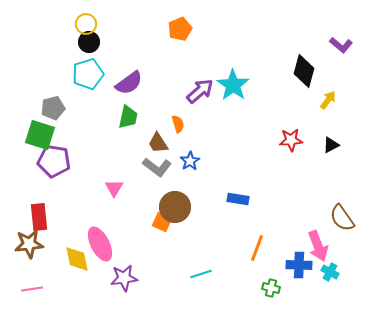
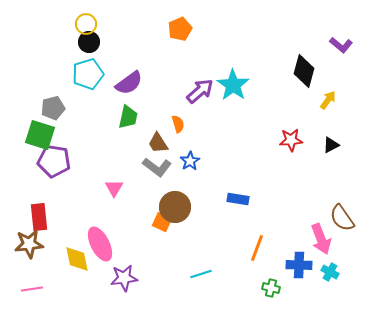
pink arrow: moved 3 px right, 7 px up
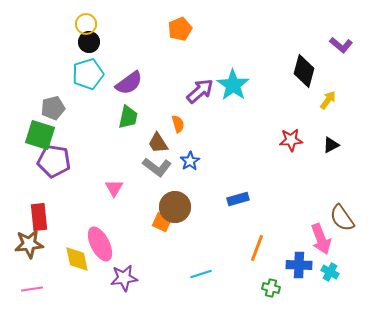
blue rectangle: rotated 25 degrees counterclockwise
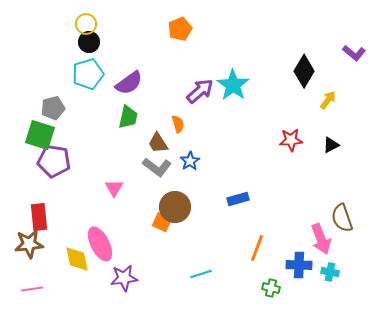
purple L-shape: moved 13 px right, 8 px down
black diamond: rotated 16 degrees clockwise
brown semicircle: rotated 16 degrees clockwise
cyan cross: rotated 18 degrees counterclockwise
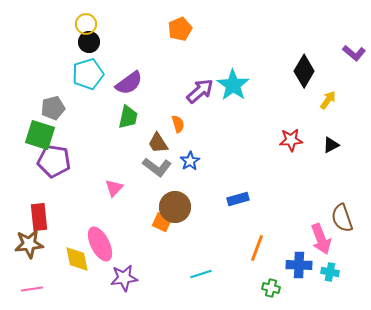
pink triangle: rotated 12 degrees clockwise
